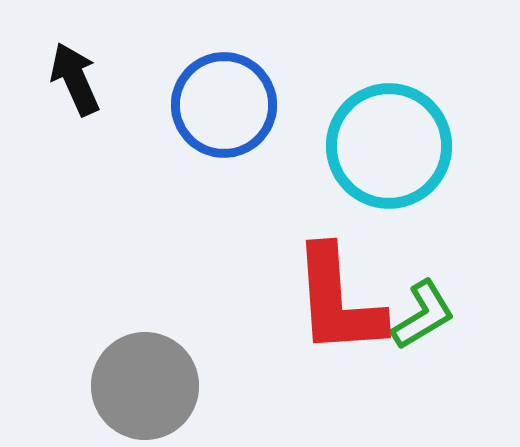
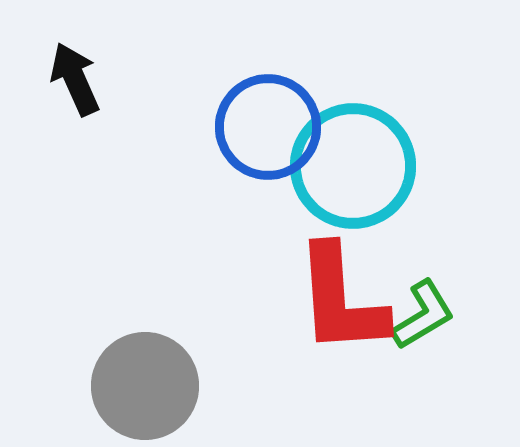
blue circle: moved 44 px right, 22 px down
cyan circle: moved 36 px left, 20 px down
red L-shape: moved 3 px right, 1 px up
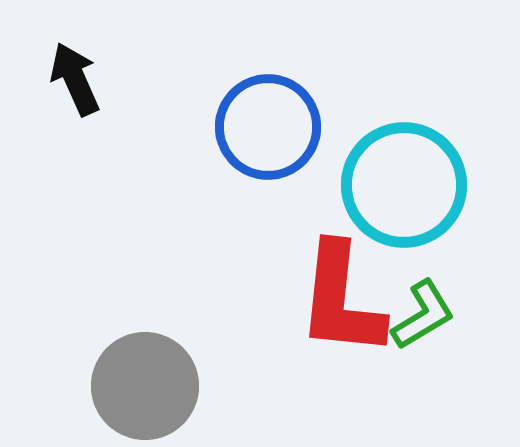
cyan circle: moved 51 px right, 19 px down
red L-shape: rotated 10 degrees clockwise
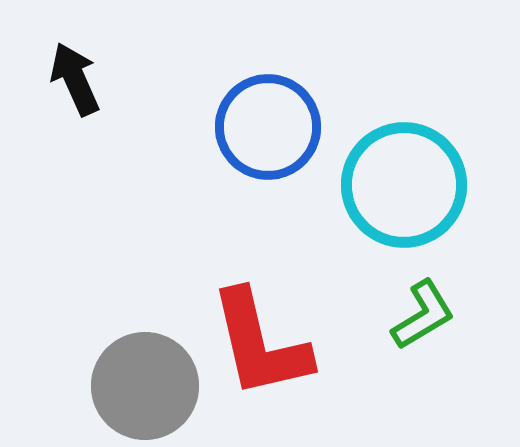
red L-shape: moved 81 px left, 44 px down; rotated 19 degrees counterclockwise
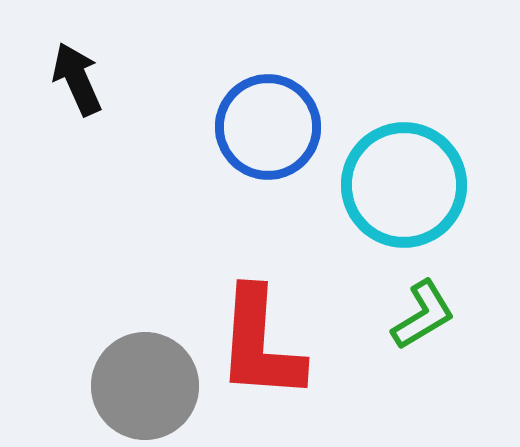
black arrow: moved 2 px right
red L-shape: rotated 17 degrees clockwise
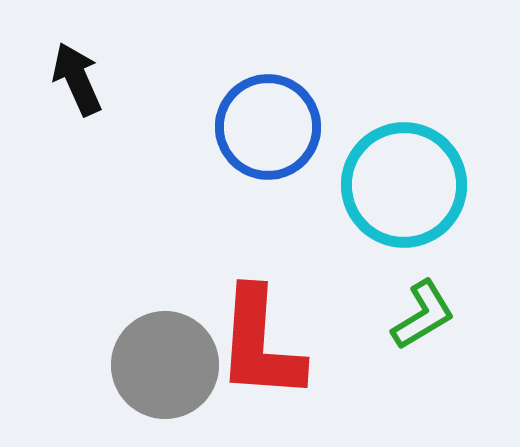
gray circle: moved 20 px right, 21 px up
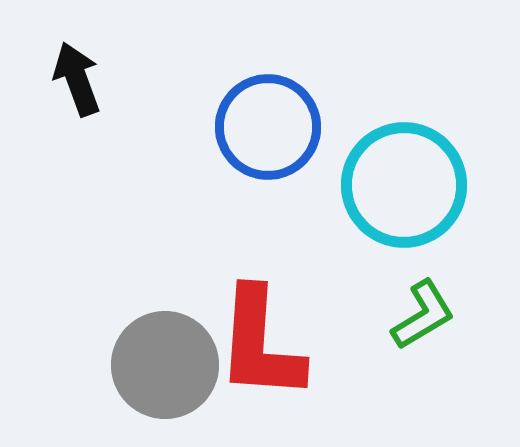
black arrow: rotated 4 degrees clockwise
